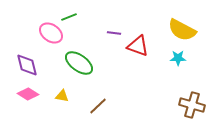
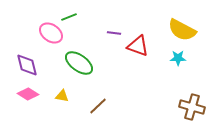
brown cross: moved 2 px down
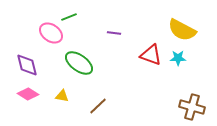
red triangle: moved 13 px right, 9 px down
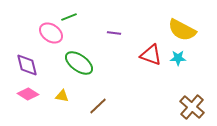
brown cross: rotated 25 degrees clockwise
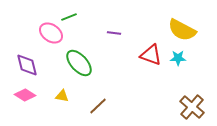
green ellipse: rotated 12 degrees clockwise
pink diamond: moved 3 px left, 1 px down
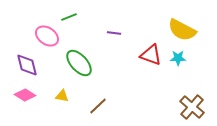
pink ellipse: moved 4 px left, 3 px down
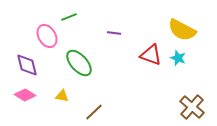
pink ellipse: rotated 25 degrees clockwise
cyan star: rotated 21 degrees clockwise
brown line: moved 4 px left, 6 px down
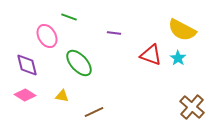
green line: rotated 42 degrees clockwise
cyan star: rotated 14 degrees clockwise
brown line: rotated 18 degrees clockwise
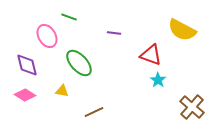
cyan star: moved 20 px left, 22 px down
yellow triangle: moved 5 px up
